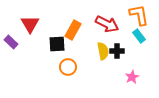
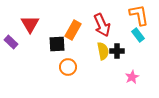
red arrow: moved 5 px left, 1 px down; rotated 40 degrees clockwise
cyan rectangle: moved 1 px left, 1 px up
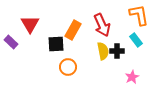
cyan rectangle: moved 2 px left, 5 px down
black square: moved 1 px left
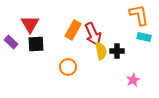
red arrow: moved 9 px left, 9 px down
cyan rectangle: moved 8 px right, 3 px up; rotated 40 degrees counterclockwise
black square: moved 20 px left
yellow semicircle: moved 2 px left
pink star: moved 1 px right, 3 px down
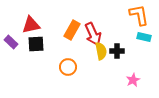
red triangle: moved 1 px right, 1 px down; rotated 48 degrees clockwise
orange rectangle: moved 1 px left
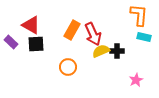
orange L-shape: rotated 15 degrees clockwise
red triangle: rotated 42 degrees clockwise
yellow semicircle: rotated 102 degrees counterclockwise
pink star: moved 3 px right
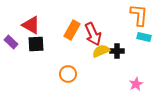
orange circle: moved 7 px down
pink star: moved 4 px down
